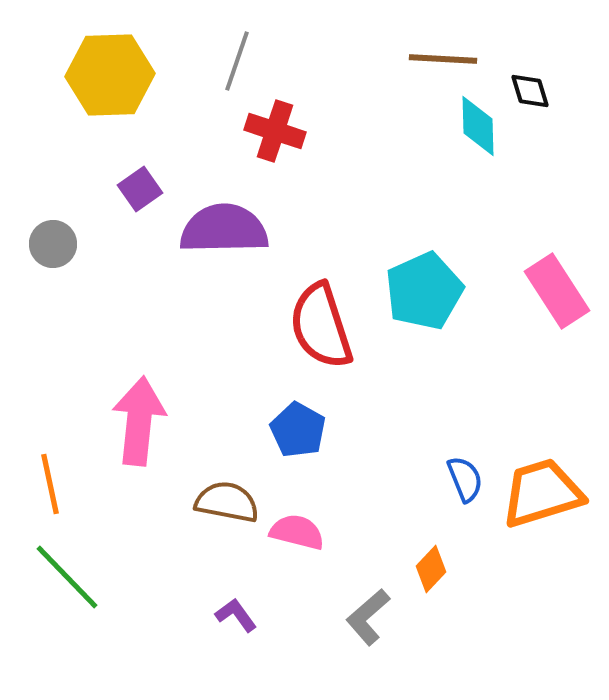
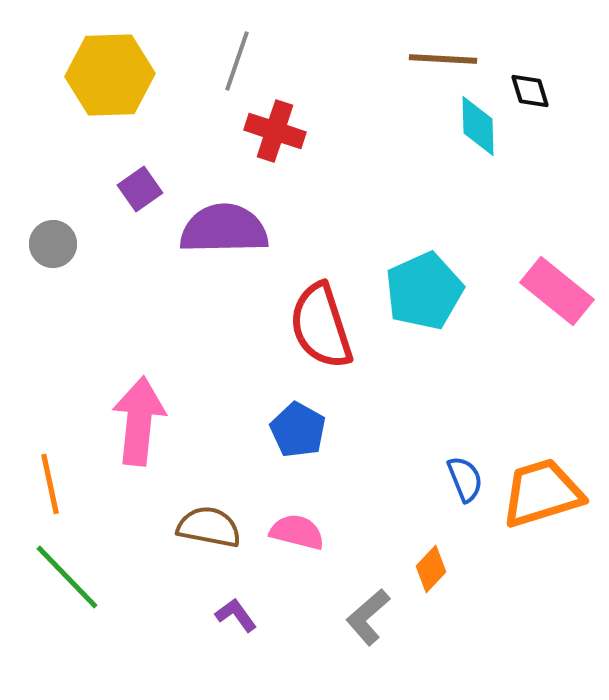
pink rectangle: rotated 18 degrees counterclockwise
brown semicircle: moved 18 px left, 25 px down
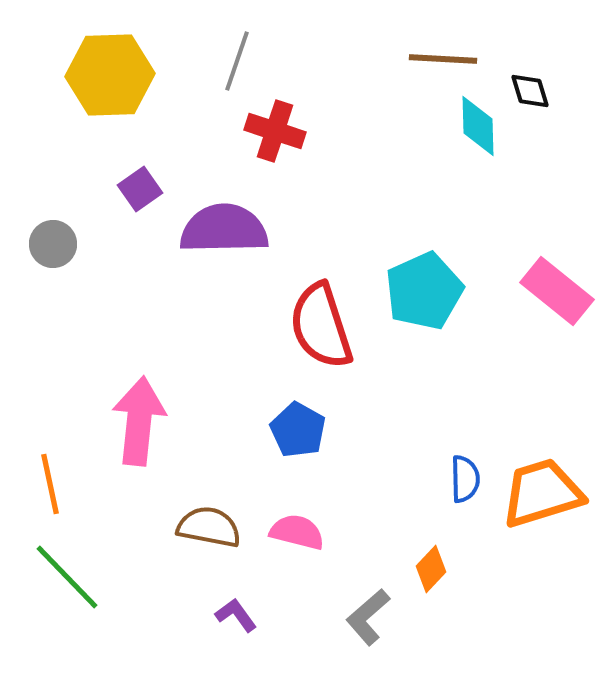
blue semicircle: rotated 21 degrees clockwise
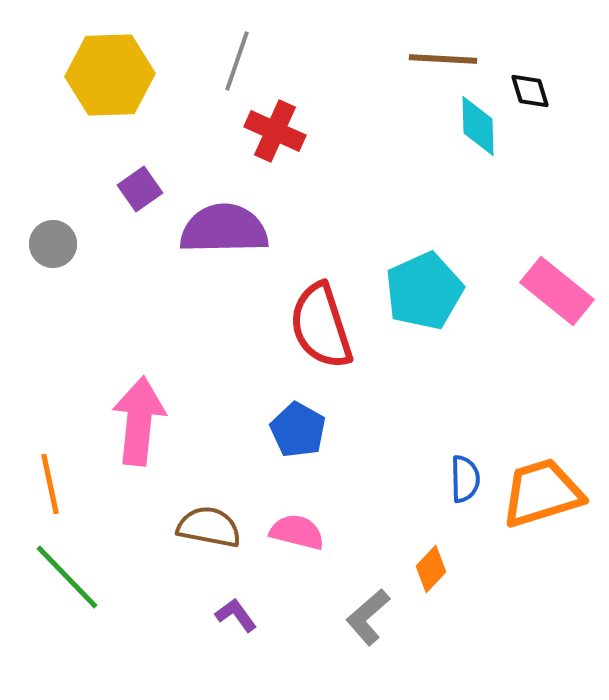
red cross: rotated 6 degrees clockwise
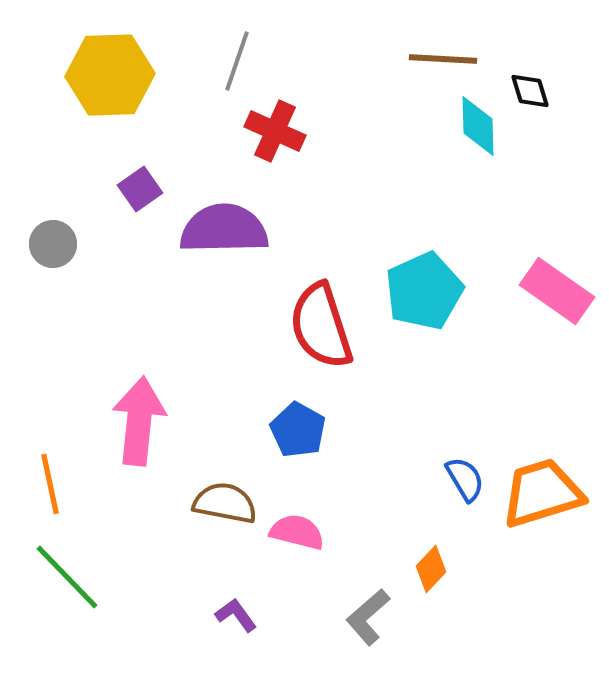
pink rectangle: rotated 4 degrees counterclockwise
blue semicircle: rotated 30 degrees counterclockwise
brown semicircle: moved 16 px right, 24 px up
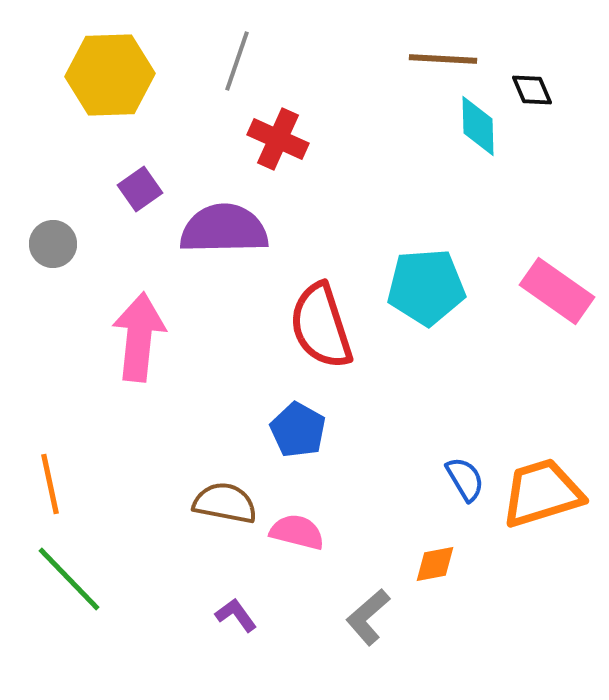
black diamond: moved 2 px right, 1 px up; rotated 6 degrees counterclockwise
red cross: moved 3 px right, 8 px down
cyan pentagon: moved 2 px right, 4 px up; rotated 20 degrees clockwise
pink arrow: moved 84 px up
orange diamond: moved 4 px right, 5 px up; rotated 36 degrees clockwise
green line: moved 2 px right, 2 px down
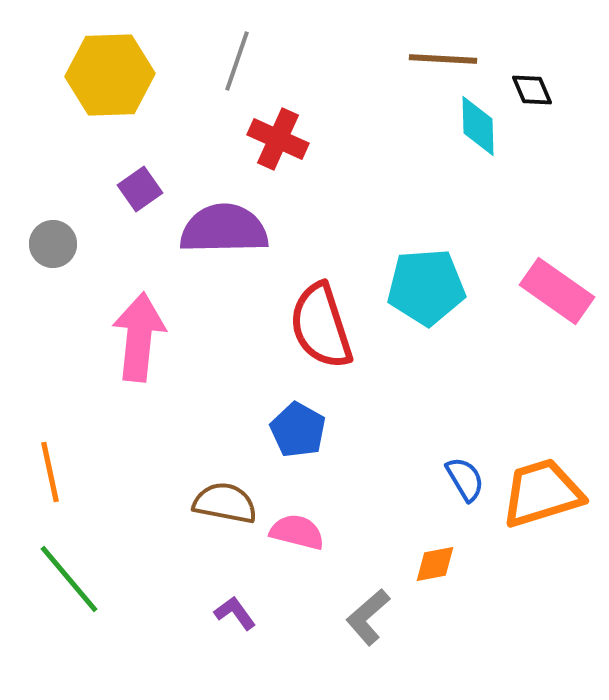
orange line: moved 12 px up
green line: rotated 4 degrees clockwise
purple L-shape: moved 1 px left, 2 px up
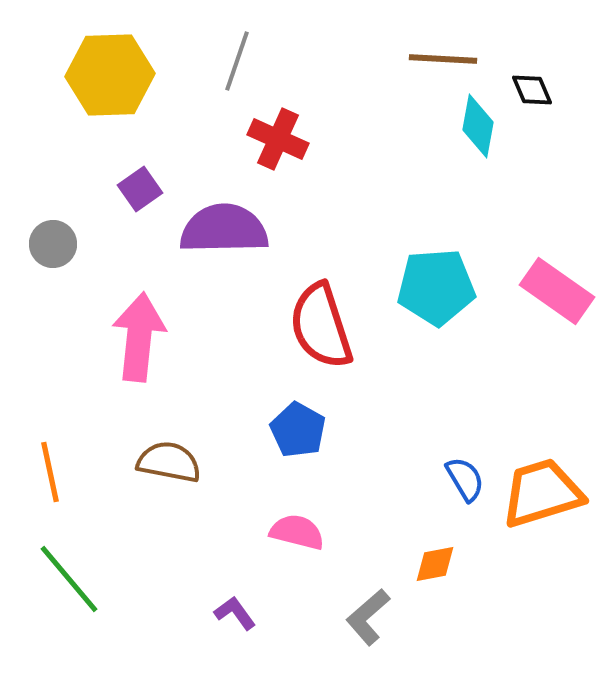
cyan diamond: rotated 12 degrees clockwise
cyan pentagon: moved 10 px right
brown semicircle: moved 56 px left, 41 px up
